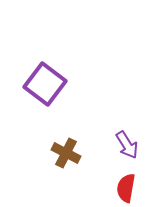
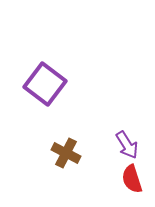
red semicircle: moved 6 px right, 9 px up; rotated 28 degrees counterclockwise
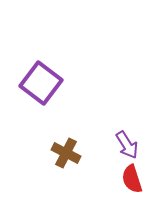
purple square: moved 4 px left, 1 px up
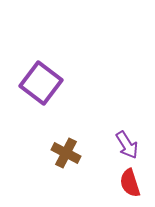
red semicircle: moved 2 px left, 4 px down
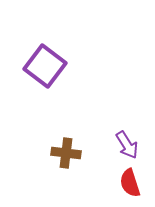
purple square: moved 4 px right, 17 px up
brown cross: rotated 20 degrees counterclockwise
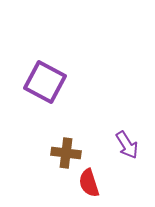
purple square: moved 16 px down; rotated 9 degrees counterclockwise
red semicircle: moved 41 px left
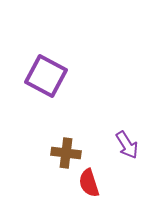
purple square: moved 1 px right, 6 px up
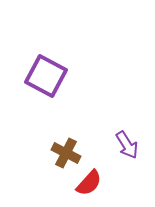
brown cross: rotated 20 degrees clockwise
red semicircle: rotated 120 degrees counterclockwise
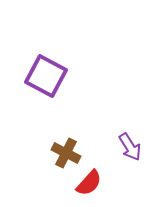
purple arrow: moved 3 px right, 2 px down
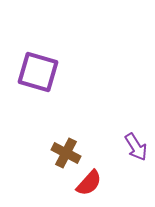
purple square: moved 8 px left, 4 px up; rotated 12 degrees counterclockwise
purple arrow: moved 6 px right
